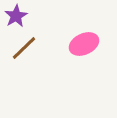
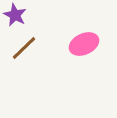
purple star: moved 1 px left, 1 px up; rotated 15 degrees counterclockwise
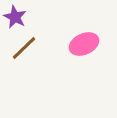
purple star: moved 2 px down
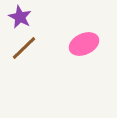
purple star: moved 5 px right
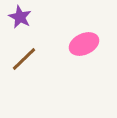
brown line: moved 11 px down
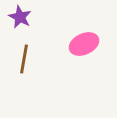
brown line: rotated 36 degrees counterclockwise
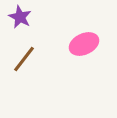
brown line: rotated 28 degrees clockwise
